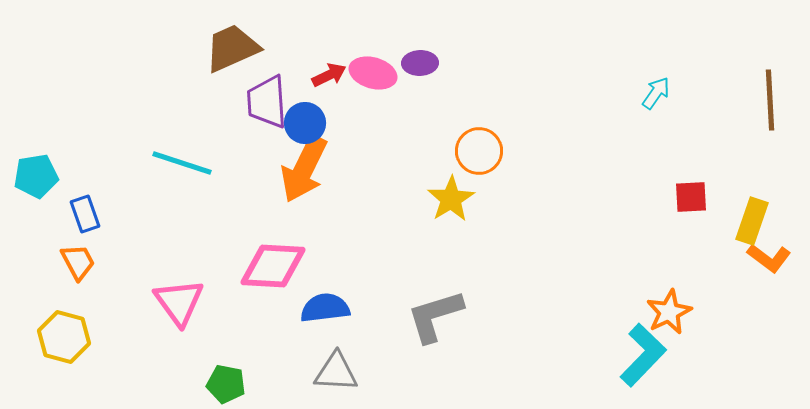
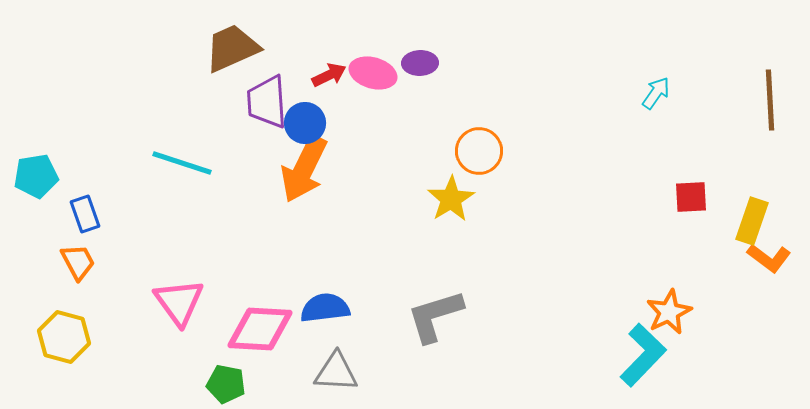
pink diamond: moved 13 px left, 63 px down
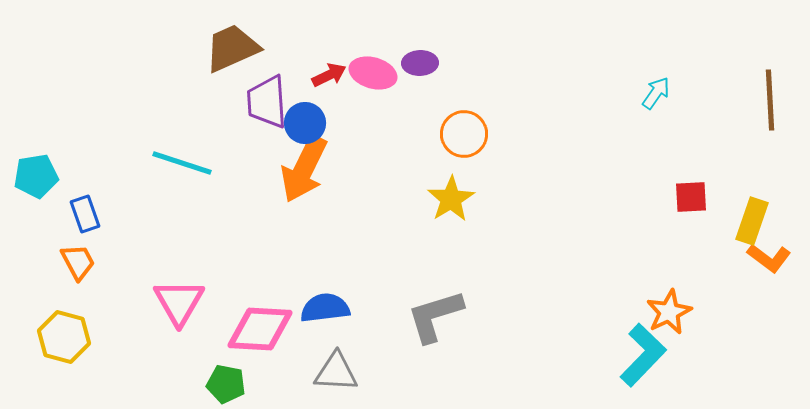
orange circle: moved 15 px left, 17 px up
pink triangle: rotated 6 degrees clockwise
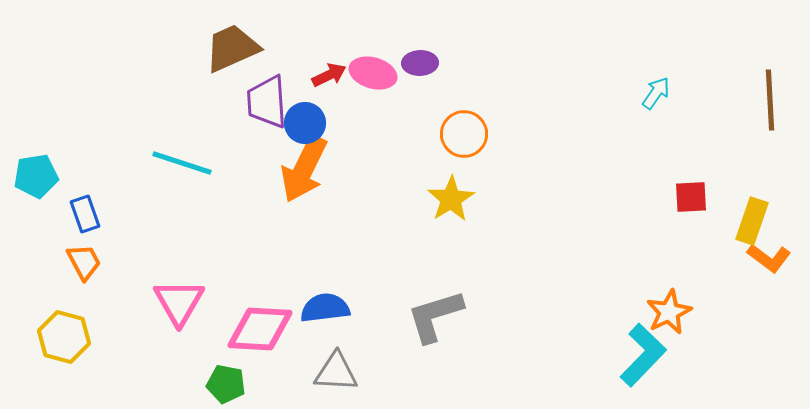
orange trapezoid: moved 6 px right
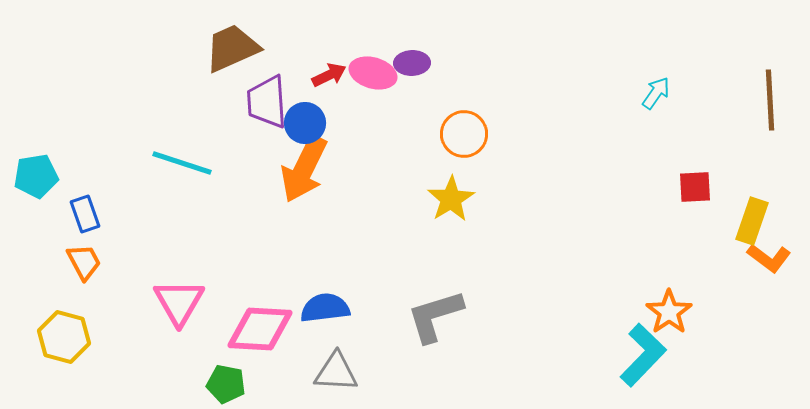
purple ellipse: moved 8 px left
red square: moved 4 px right, 10 px up
orange star: rotated 9 degrees counterclockwise
